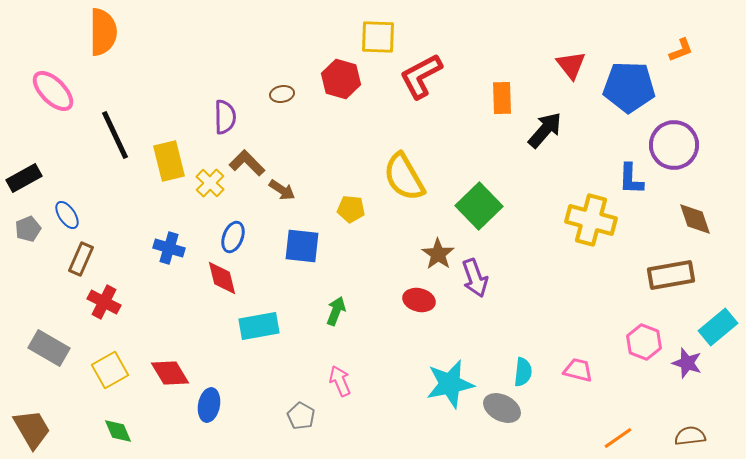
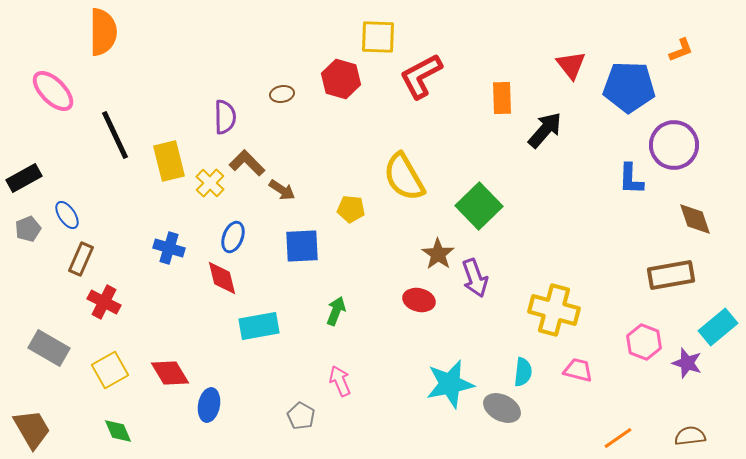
yellow cross at (591, 220): moved 37 px left, 90 px down
blue square at (302, 246): rotated 9 degrees counterclockwise
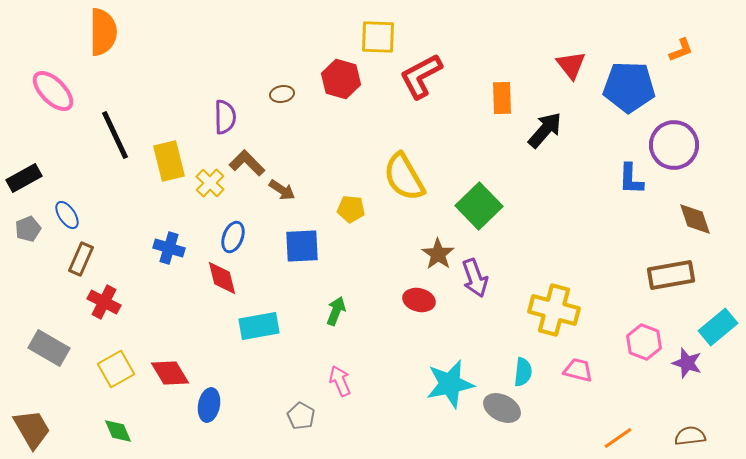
yellow square at (110, 370): moved 6 px right, 1 px up
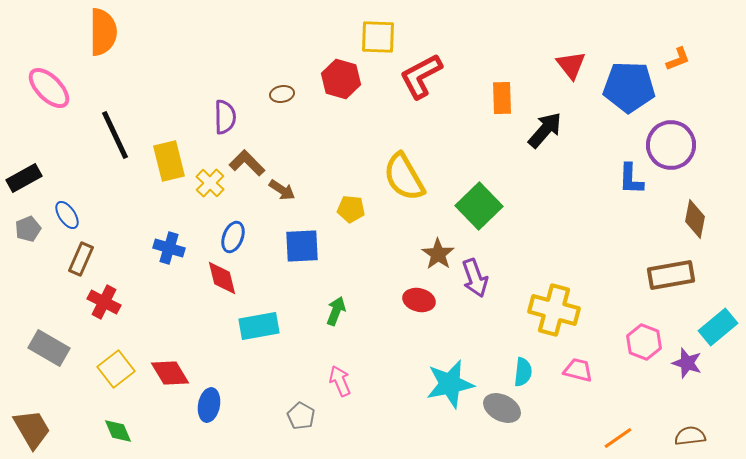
orange L-shape at (681, 50): moved 3 px left, 9 px down
pink ellipse at (53, 91): moved 4 px left, 3 px up
purple circle at (674, 145): moved 3 px left
brown diamond at (695, 219): rotated 30 degrees clockwise
yellow square at (116, 369): rotated 9 degrees counterclockwise
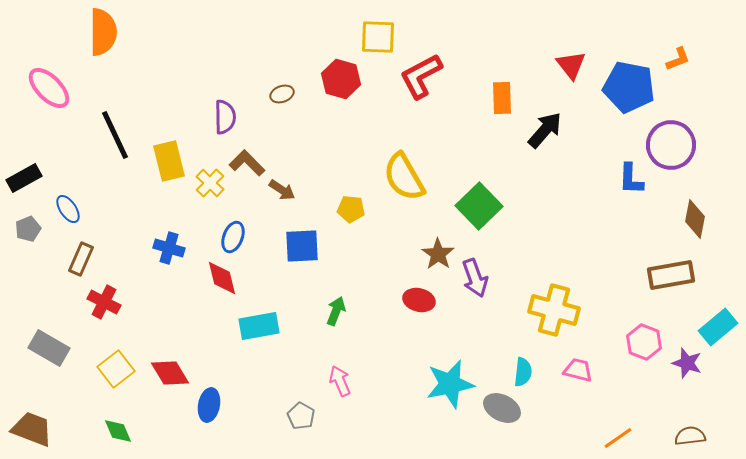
blue pentagon at (629, 87): rotated 9 degrees clockwise
brown ellipse at (282, 94): rotated 10 degrees counterclockwise
blue ellipse at (67, 215): moved 1 px right, 6 px up
brown trapezoid at (32, 429): rotated 39 degrees counterclockwise
